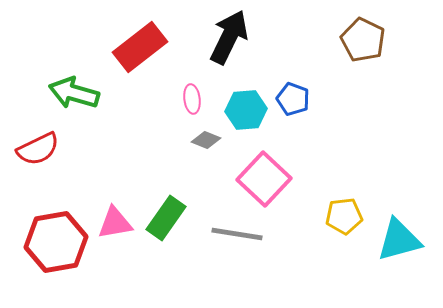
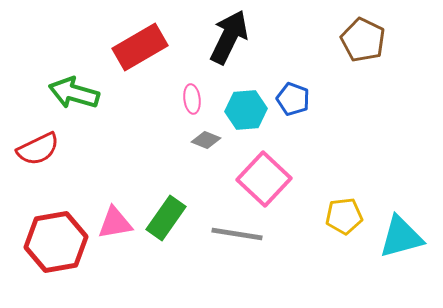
red rectangle: rotated 8 degrees clockwise
cyan triangle: moved 2 px right, 3 px up
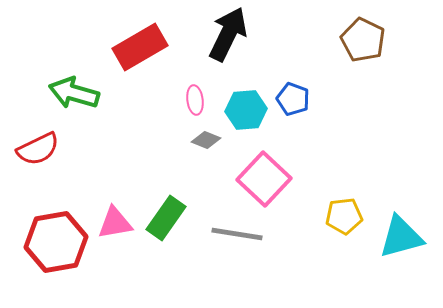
black arrow: moved 1 px left, 3 px up
pink ellipse: moved 3 px right, 1 px down
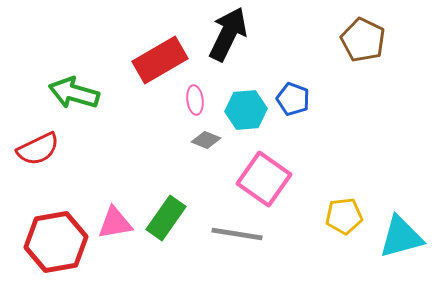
red rectangle: moved 20 px right, 13 px down
pink square: rotated 8 degrees counterclockwise
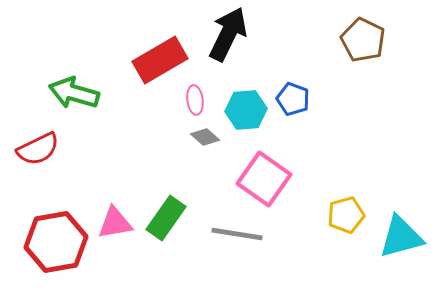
gray diamond: moved 1 px left, 3 px up; rotated 20 degrees clockwise
yellow pentagon: moved 2 px right, 1 px up; rotated 9 degrees counterclockwise
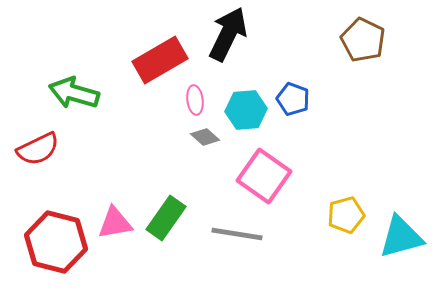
pink square: moved 3 px up
red hexagon: rotated 24 degrees clockwise
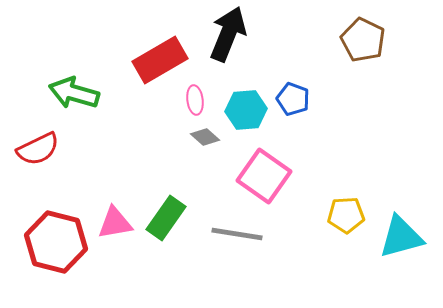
black arrow: rotated 4 degrees counterclockwise
yellow pentagon: rotated 12 degrees clockwise
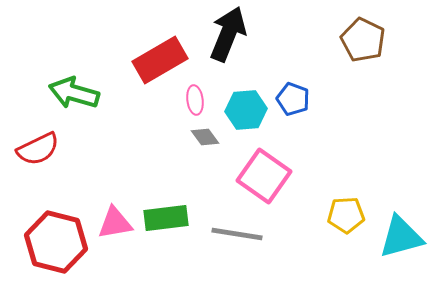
gray diamond: rotated 12 degrees clockwise
green rectangle: rotated 48 degrees clockwise
